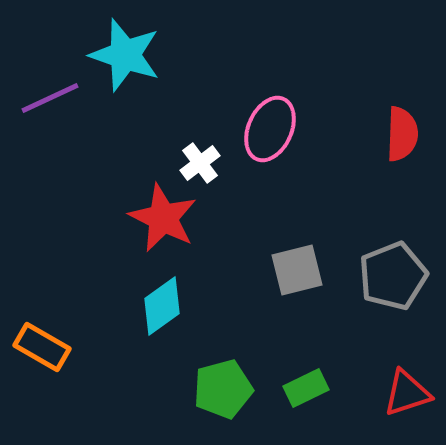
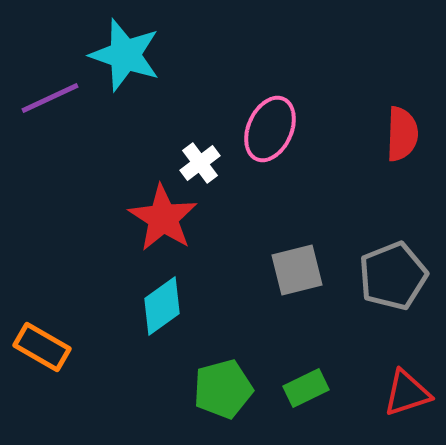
red star: rotated 6 degrees clockwise
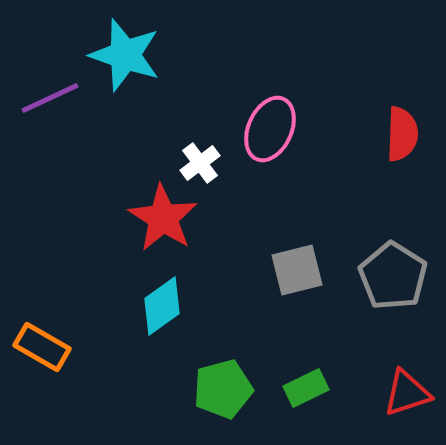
gray pentagon: rotated 18 degrees counterclockwise
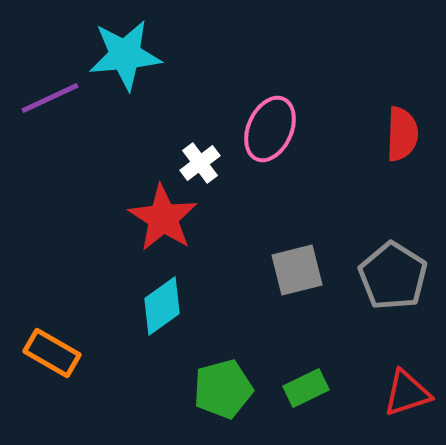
cyan star: rotated 24 degrees counterclockwise
orange rectangle: moved 10 px right, 6 px down
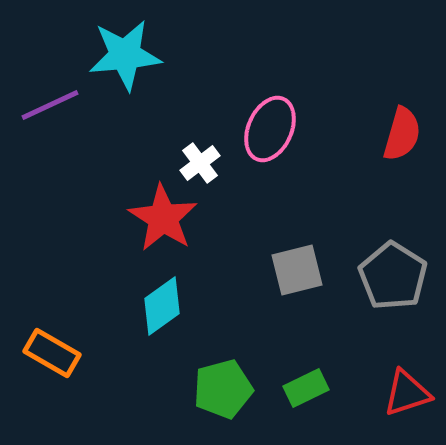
purple line: moved 7 px down
red semicircle: rotated 14 degrees clockwise
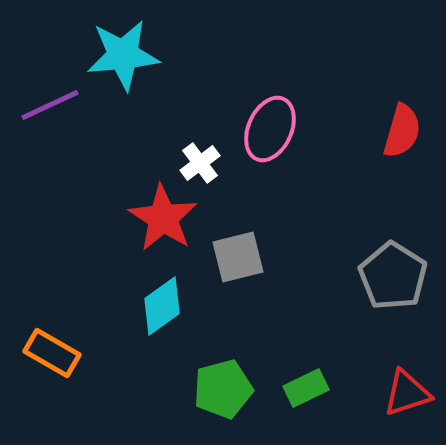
cyan star: moved 2 px left
red semicircle: moved 3 px up
gray square: moved 59 px left, 13 px up
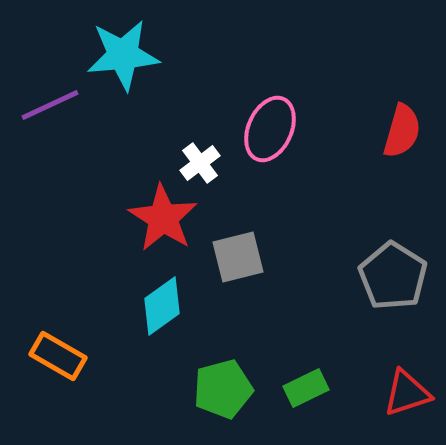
orange rectangle: moved 6 px right, 3 px down
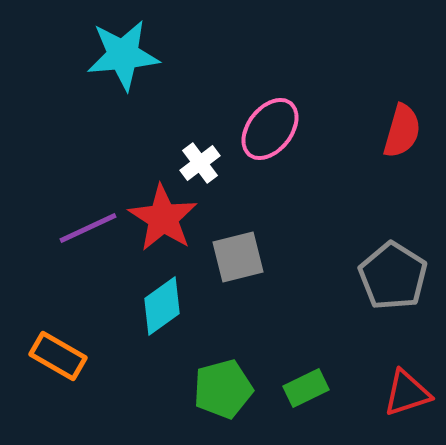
purple line: moved 38 px right, 123 px down
pink ellipse: rotated 14 degrees clockwise
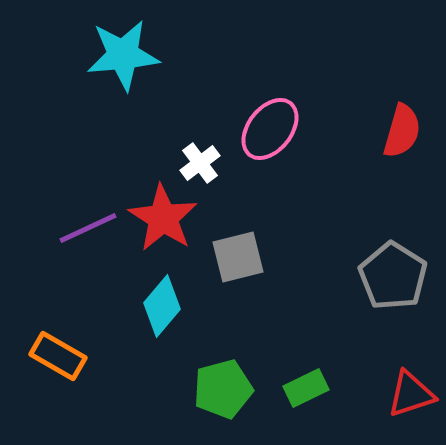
cyan diamond: rotated 14 degrees counterclockwise
red triangle: moved 4 px right, 1 px down
